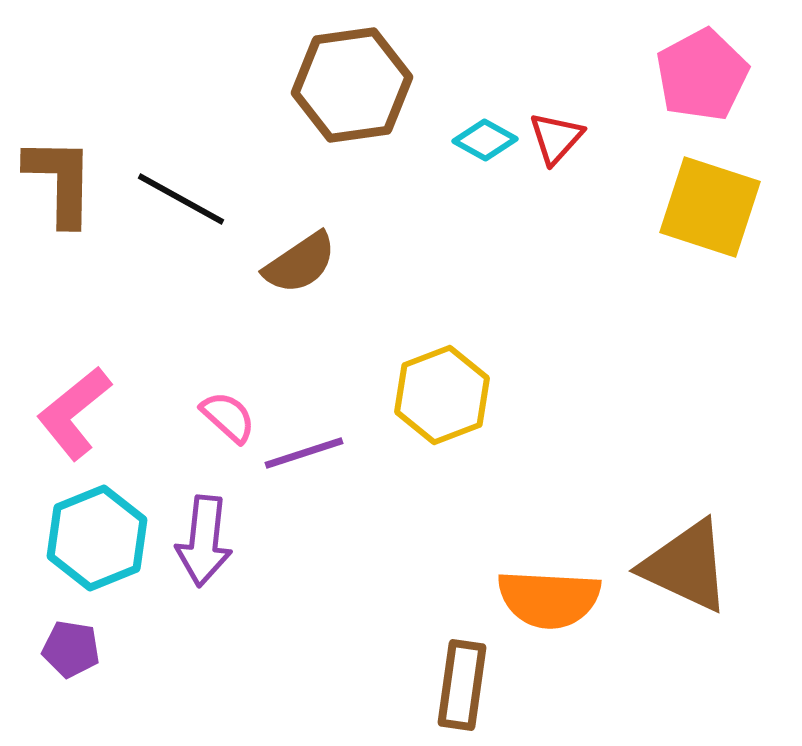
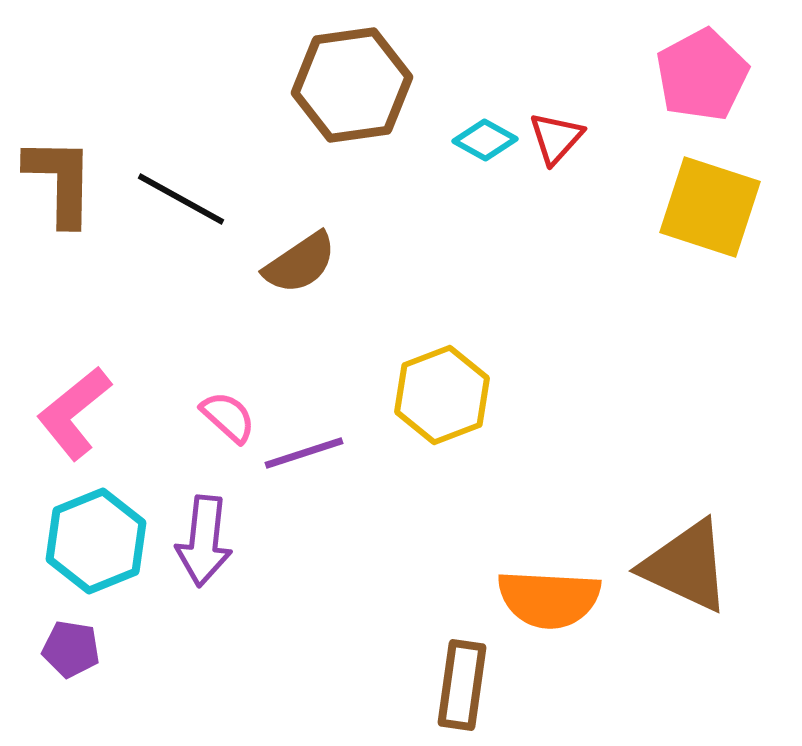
cyan hexagon: moved 1 px left, 3 px down
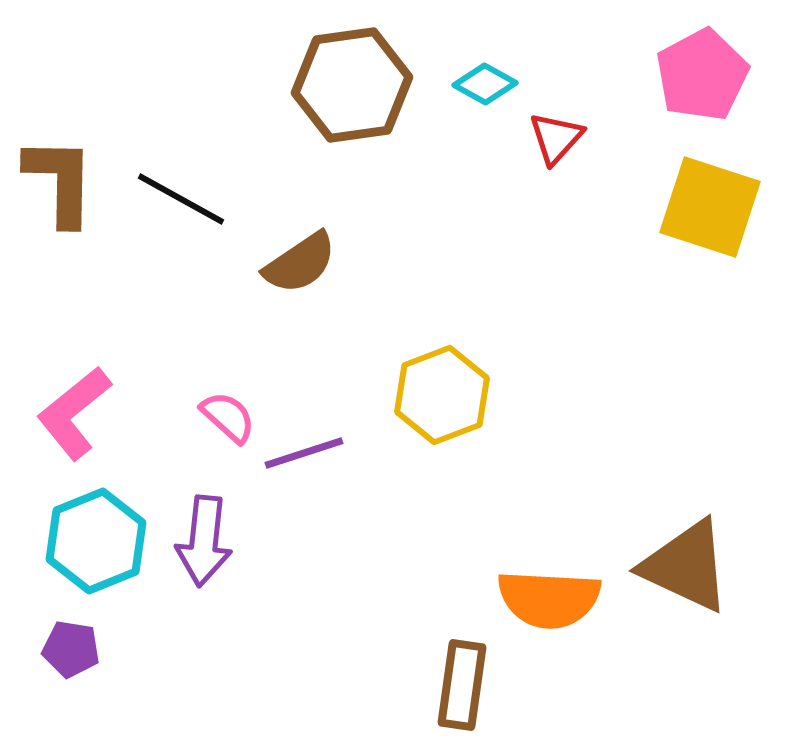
cyan diamond: moved 56 px up
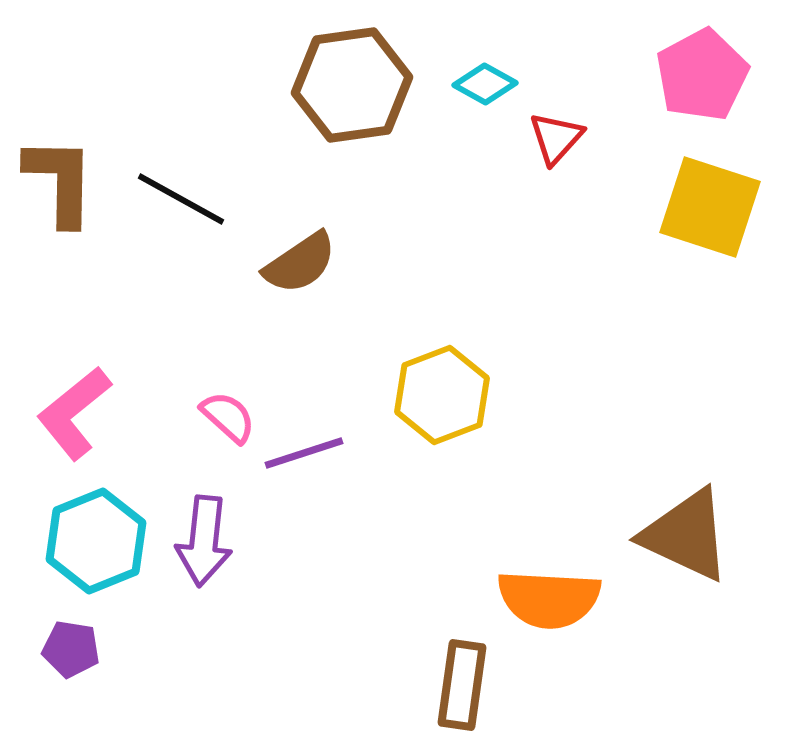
brown triangle: moved 31 px up
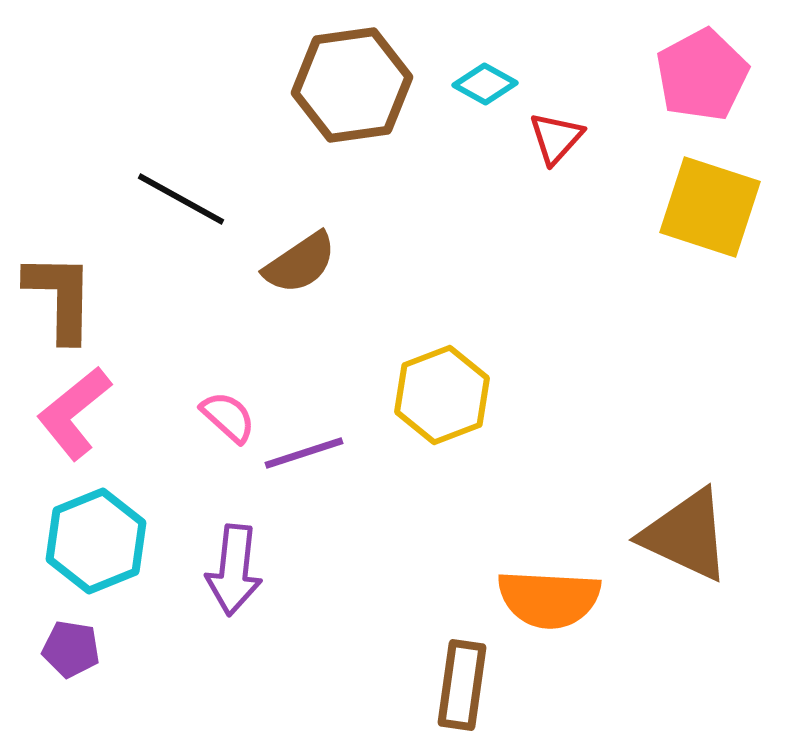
brown L-shape: moved 116 px down
purple arrow: moved 30 px right, 29 px down
